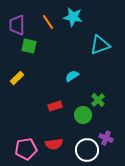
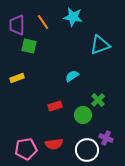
orange line: moved 5 px left
yellow rectangle: rotated 24 degrees clockwise
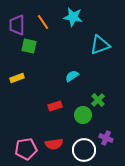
white circle: moved 3 px left
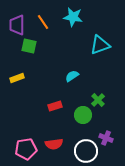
white circle: moved 2 px right, 1 px down
